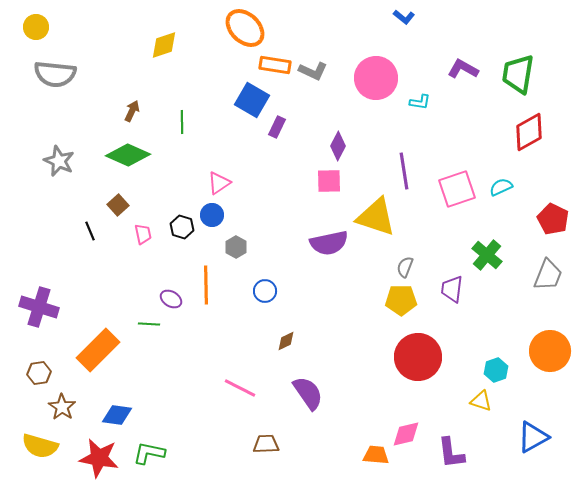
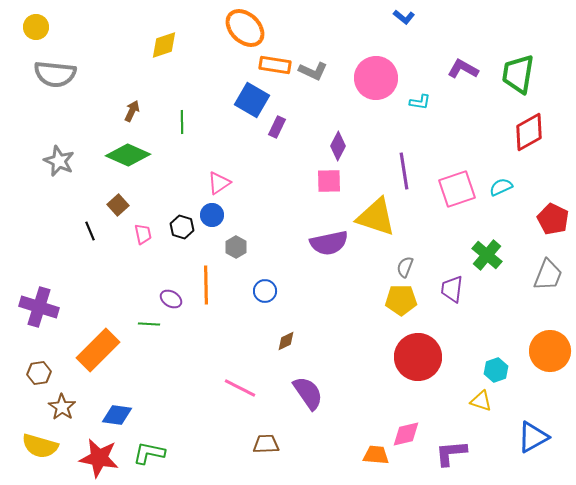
purple L-shape at (451, 453): rotated 92 degrees clockwise
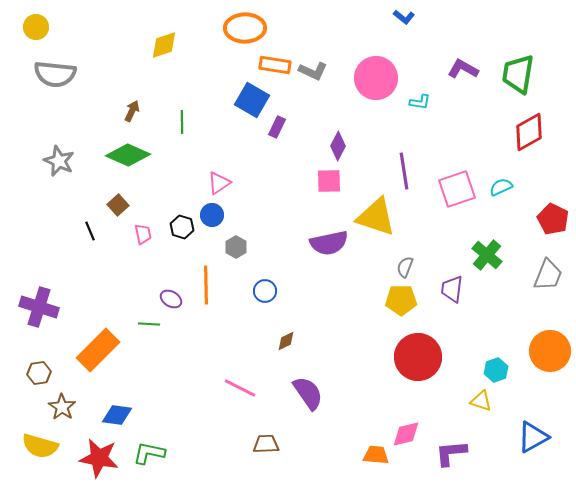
orange ellipse at (245, 28): rotated 45 degrees counterclockwise
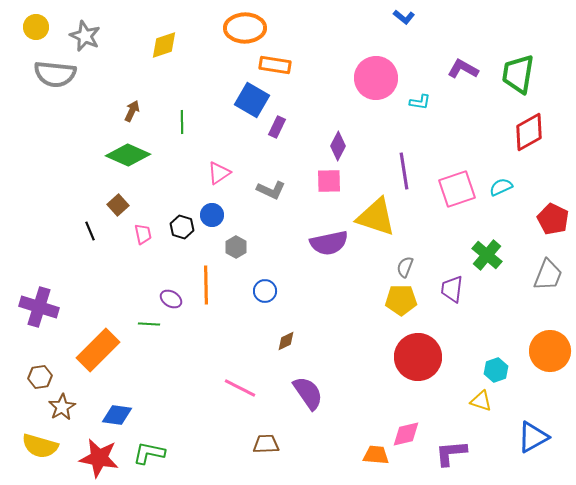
gray L-shape at (313, 71): moved 42 px left, 119 px down
gray star at (59, 161): moved 26 px right, 125 px up
pink triangle at (219, 183): moved 10 px up
brown hexagon at (39, 373): moved 1 px right, 4 px down
brown star at (62, 407): rotated 8 degrees clockwise
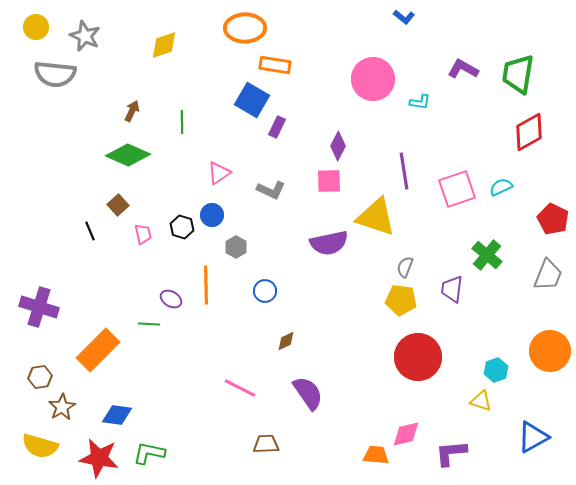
pink circle at (376, 78): moved 3 px left, 1 px down
yellow pentagon at (401, 300): rotated 8 degrees clockwise
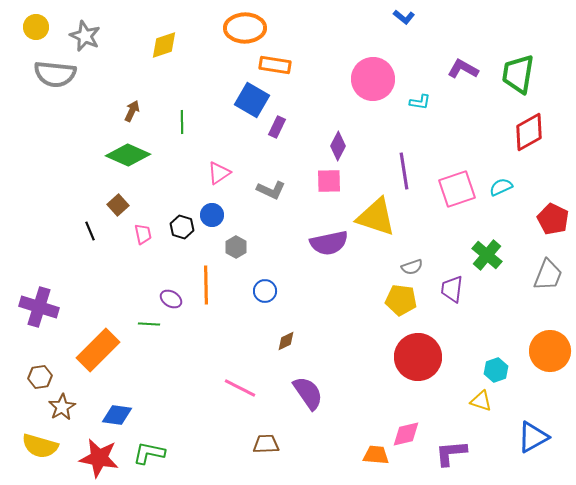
gray semicircle at (405, 267): moved 7 px right; rotated 130 degrees counterclockwise
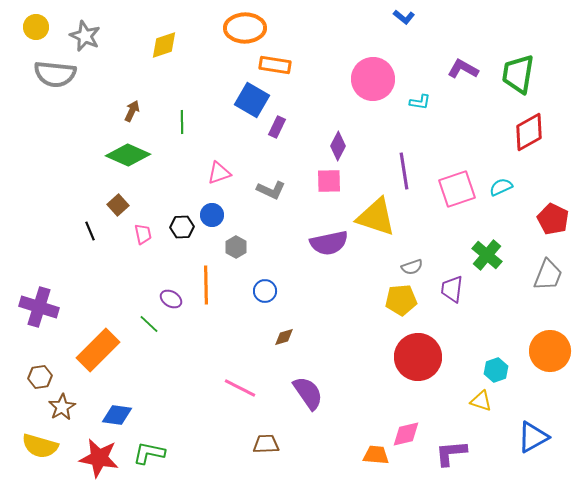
pink triangle at (219, 173): rotated 15 degrees clockwise
black hexagon at (182, 227): rotated 20 degrees counterclockwise
yellow pentagon at (401, 300): rotated 12 degrees counterclockwise
green line at (149, 324): rotated 40 degrees clockwise
brown diamond at (286, 341): moved 2 px left, 4 px up; rotated 10 degrees clockwise
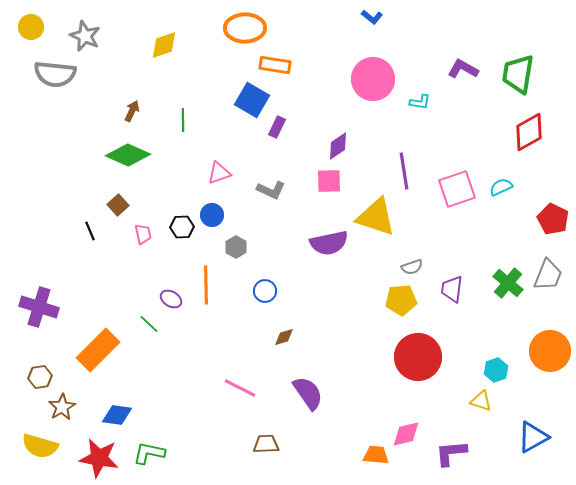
blue L-shape at (404, 17): moved 32 px left
yellow circle at (36, 27): moved 5 px left
green line at (182, 122): moved 1 px right, 2 px up
purple diamond at (338, 146): rotated 28 degrees clockwise
green cross at (487, 255): moved 21 px right, 28 px down
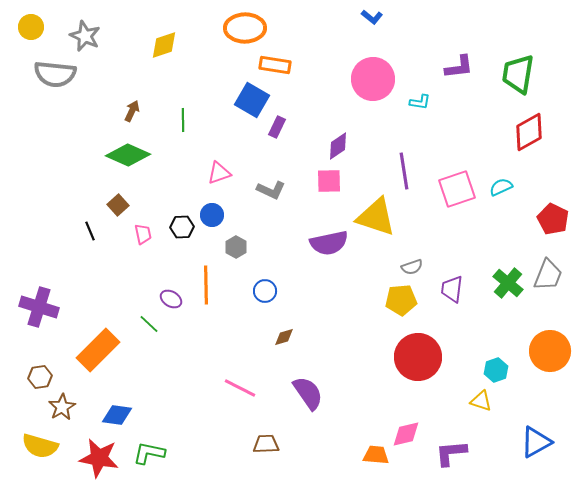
purple L-shape at (463, 69): moved 4 px left, 2 px up; rotated 144 degrees clockwise
blue triangle at (533, 437): moved 3 px right, 5 px down
